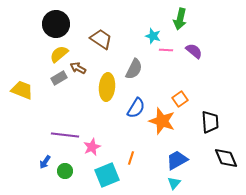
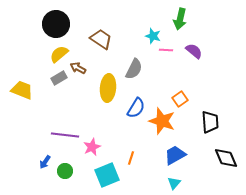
yellow ellipse: moved 1 px right, 1 px down
blue trapezoid: moved 2 px left, 5 px up
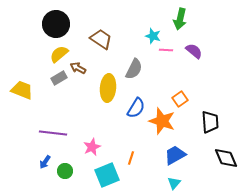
purple line: moved 12 px left, 2 px up
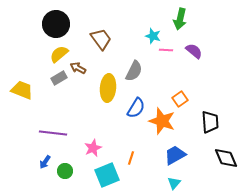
brown trapezoid: rotated 20 degrees clockwise
gray semicircle: moved 2 px down
pink star: moved 1 px right, 1 px down
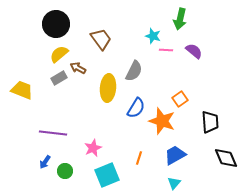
orange line: moved 8 px right
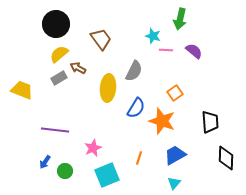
orange square: moved 5 px left, 6 px up
purple line: moved 2 px right, 3 px up
black diamond: rotated 25 degrees clockwise
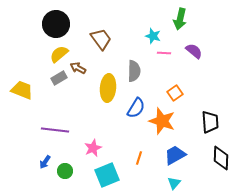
pink line: moved 2 px left, 3 px down
gray semicircle: rotated 25 degrees counterclockwise
black diamond: moved 5 px left
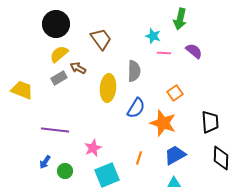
orange star: moved 1 px right, 2 px down
cyan triangle: rotated 48 degrees clockwise
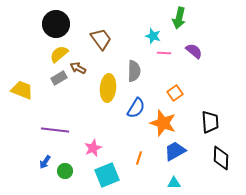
green arrow: moved 1 px left, 1 px up
blue trapezoid: moved 4 px up
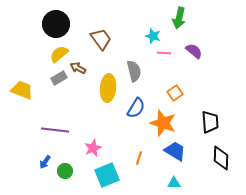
gray semicircle: rotated 15 degrees counterclockwise
blue trapezoid: rotated 60 degrees clockwise
